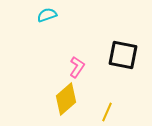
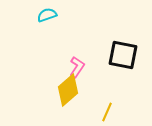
yellow diamond: moved 2 px right, 9 px up
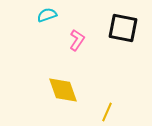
black square: moved 27 px up
pink L-shape: moved 27 px up
yellow diamond: moved 5 px left; rotated 68 degrees counterclockwise
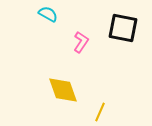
cyan semicircle: moved 1 px right, 1 px up; rotated 48 degrees clockwise
pink L-shape: moved 4 px right, 2 px down
yellow line: moved 7 px left
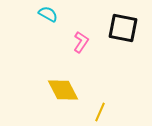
yellow diamond: rotated 8 degrees counterclockwise
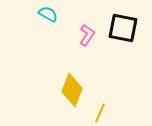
pink L-shape: moved 6 px right, 7 px up
yellow diamond: moved 9 px right; rotated 48 degrees clockwise
yellow line: moved 1 px down
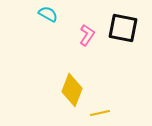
yellow line: rotated 54 degrees clockwise
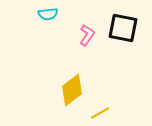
cyan semicircle: rotated 144 degrees clockwise
yellow diamond: rotated 32 degrees clockwise
yellow line: rotated 18 degrees counterclockwise
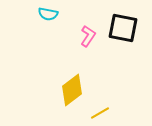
cyan semicircle: rotated 18 degrees clockwise
pink L-shape: moved 1 px right, 1 px down
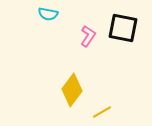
yellow diamond: rotated 16 degrees counterclockwise
yellow line: moved 2 px right, 1 px up
